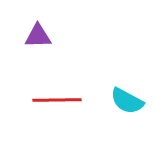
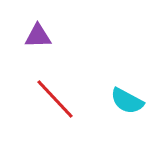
red line: moved 2 px left, 1 px up; rotated 48 degrees clockwise
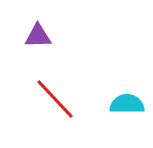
cyan semicircle: moved 3 px down; rotated 152 degrees clockwise
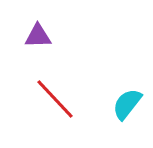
cyan semicircle: rotated 52 degrees counterclockwise
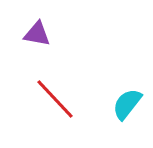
purple triangle: moved 1 px left, 2 px up; rotated 12 degrees clockwise
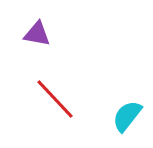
cyan semicircle: moved 12 px down
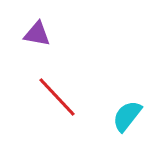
red line: moved 2 px right, 2 px up
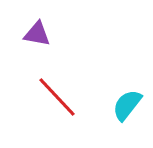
cyan semicircle: moved 11 px up
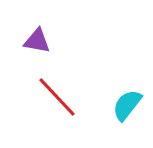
purple triangle: moved 7 px down
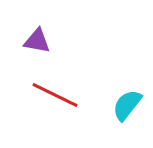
red line: moved 2 px left, 2 px up; rotated 21 degrees counterclockwise
